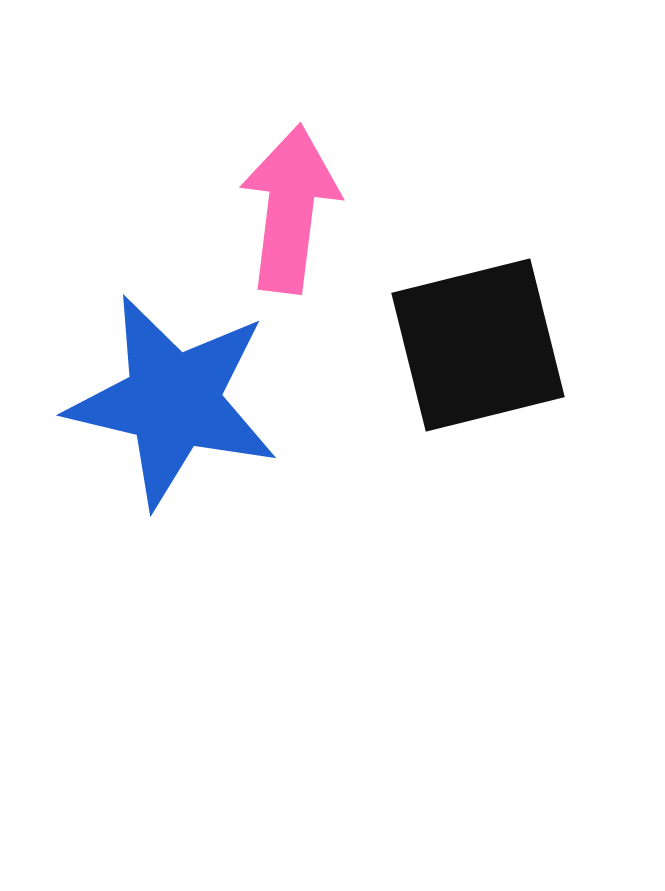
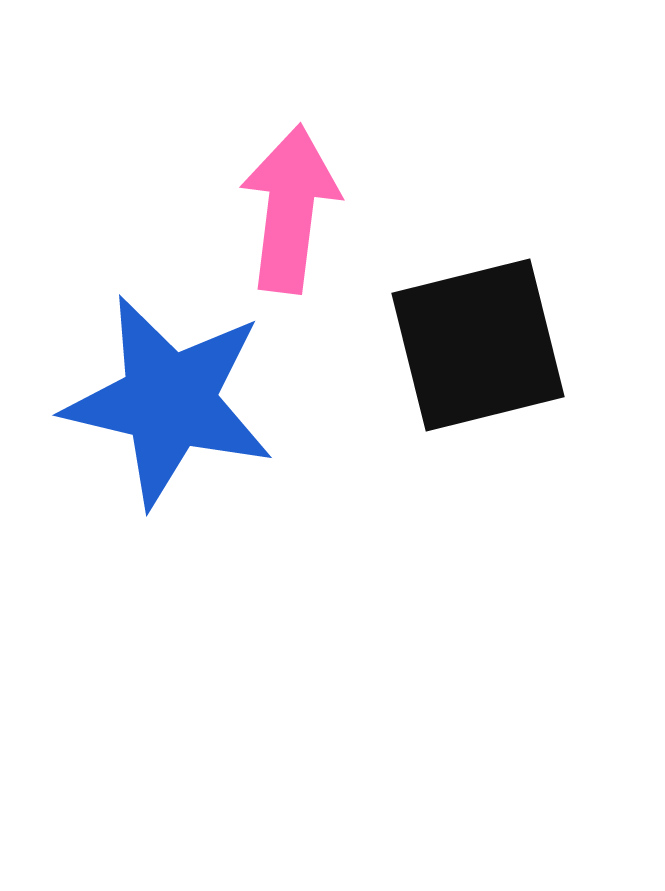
blue star: moved 4 px left
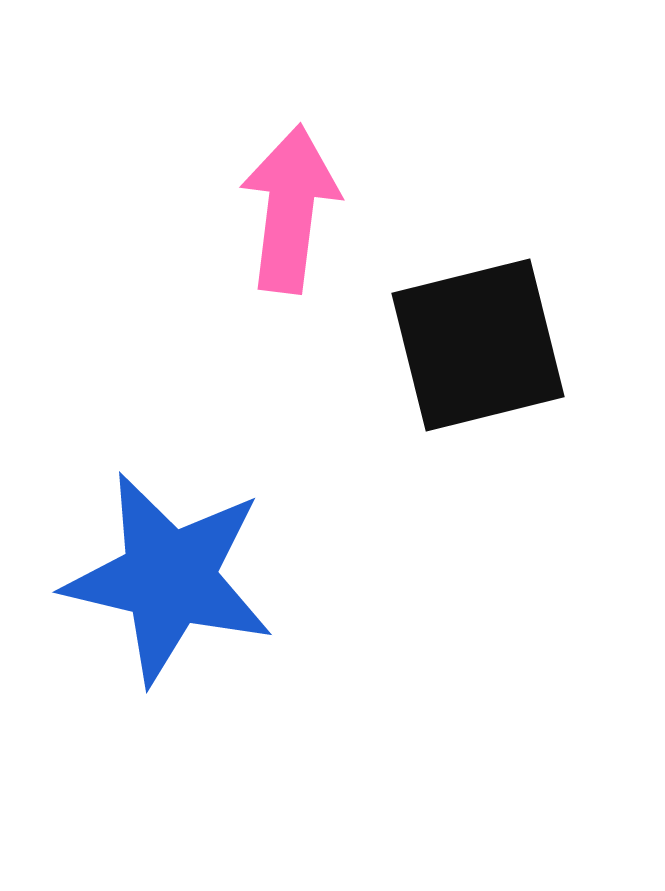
blue star: moved 177 px down
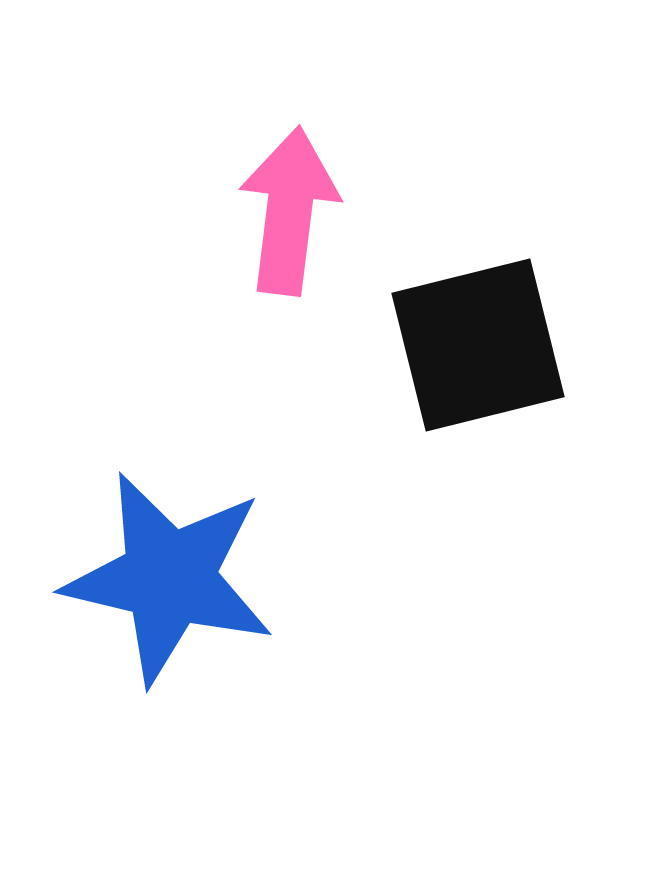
pink arrow: moved 1 px left, 2 px down
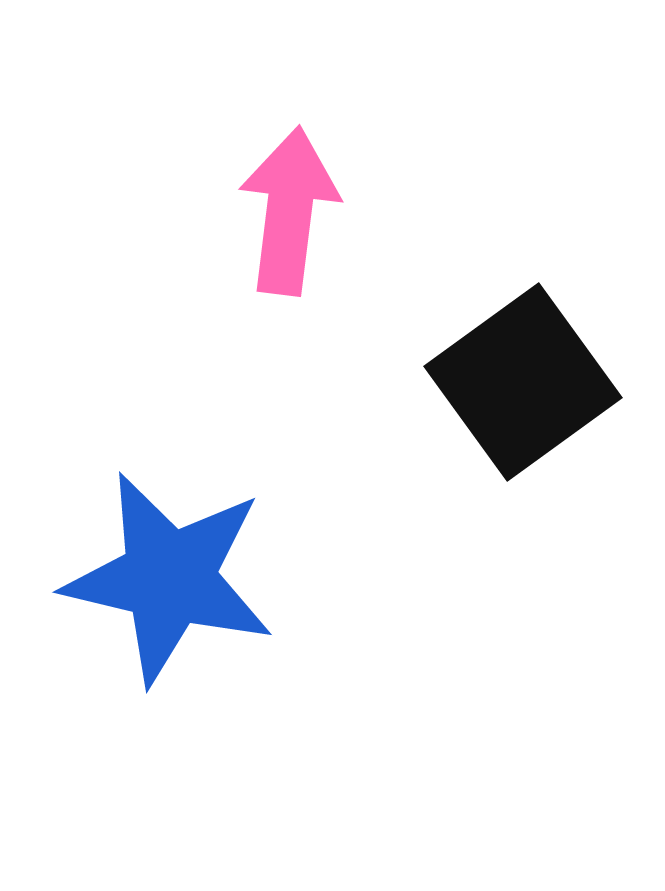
black square: moved 45 px right, 37 px down; rotated 22 degrees counterclockwise
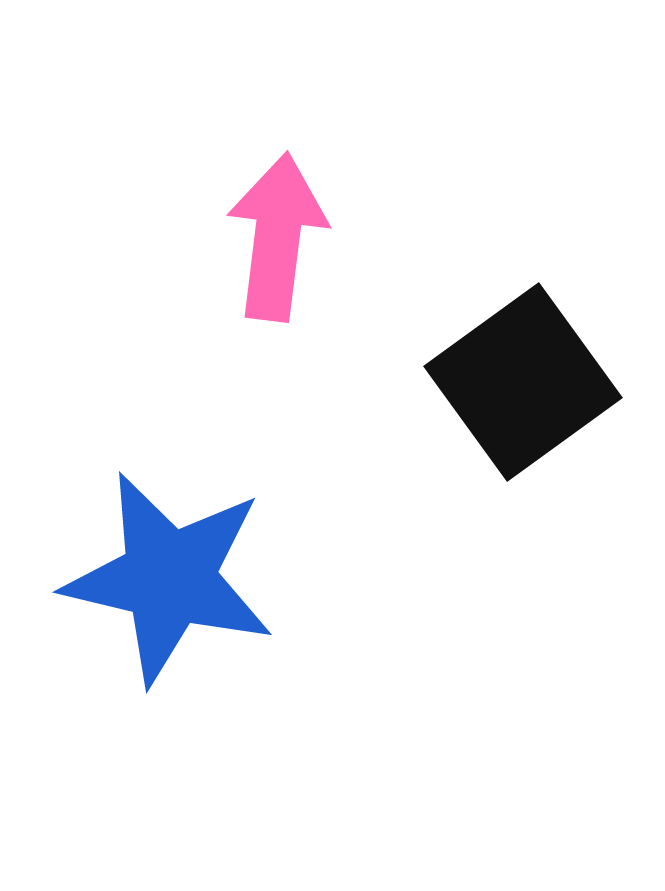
pink arrow: moved 12 px left, 26 px down
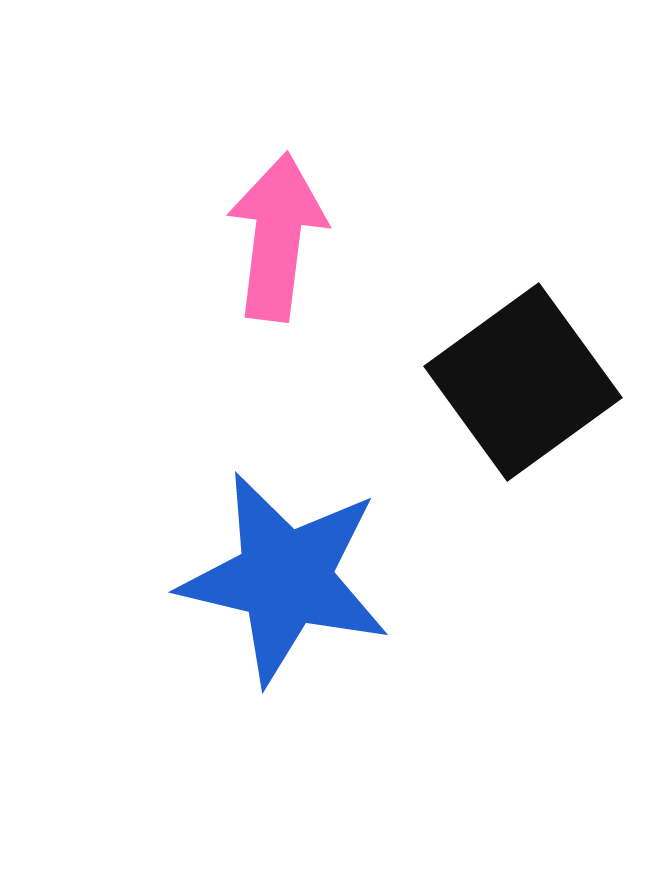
blue star: moved 116 px right
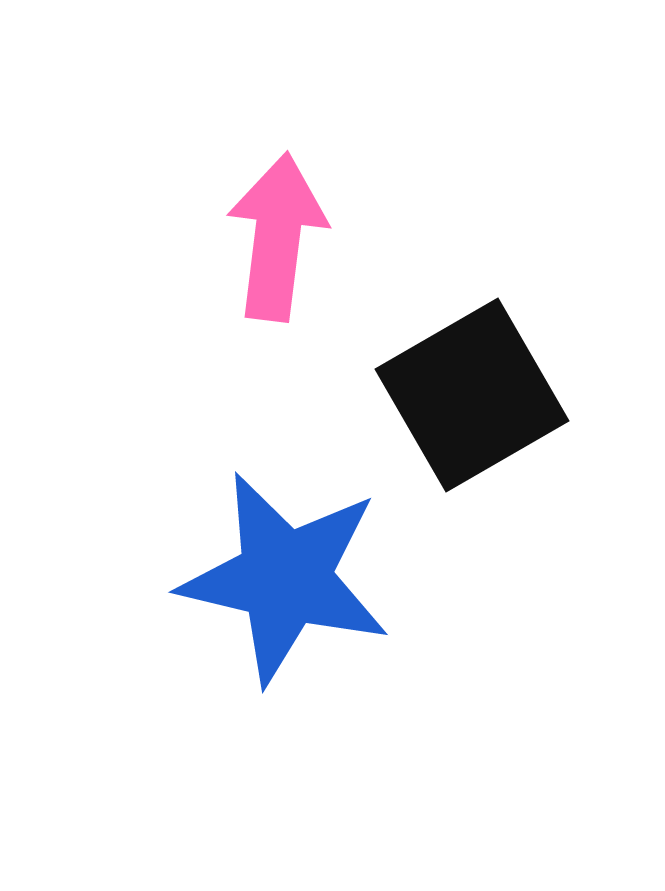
black square: moved 51 px left, 13 px down; rotated 6 degrees clockwise
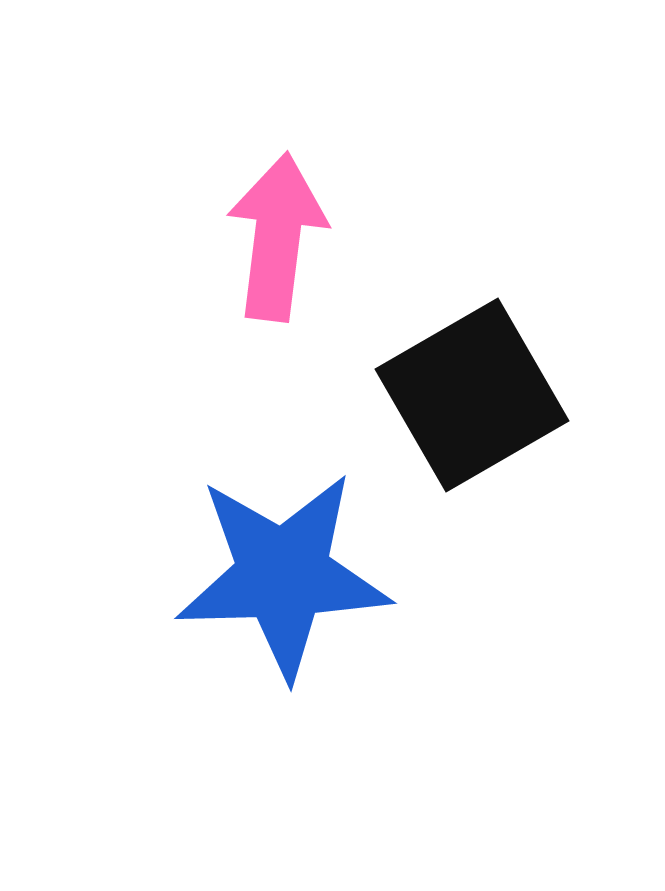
blue star: moved 2 px left, 3 px up; rotated 15 degrees counterclockwise
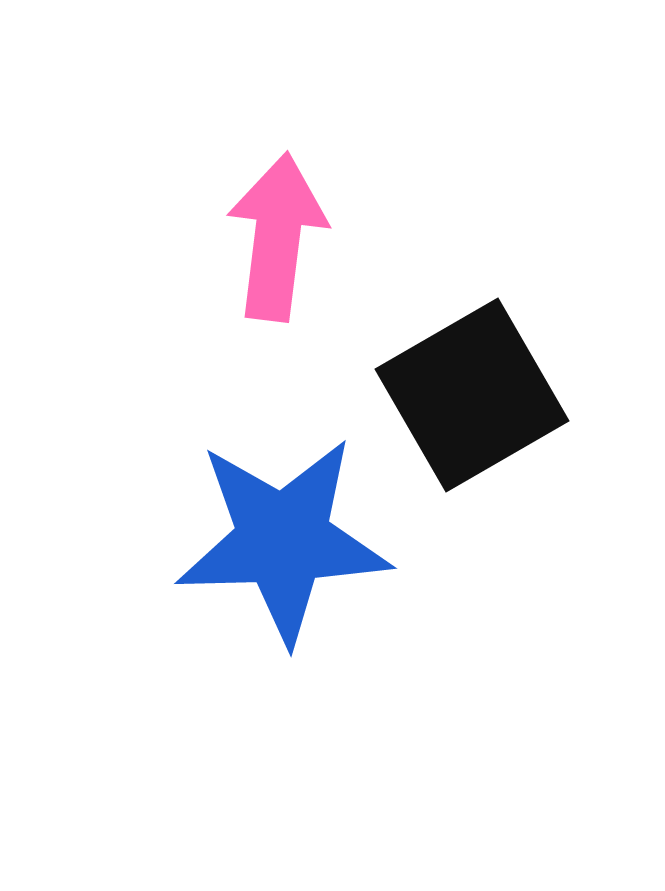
blue star: moved 35 px up
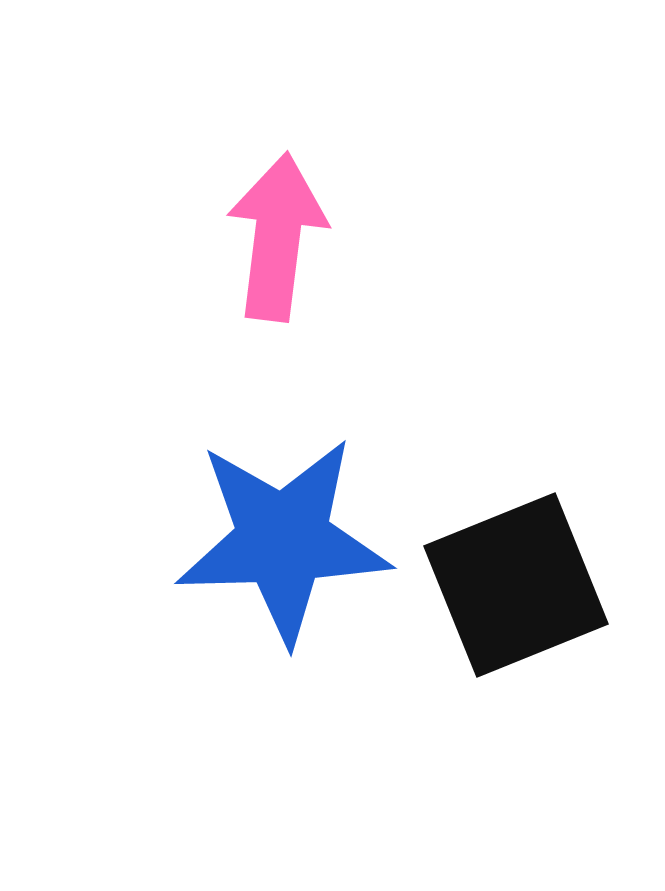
black square: moved 44 px right, 190 px down; rotated 8 degrees clockwise
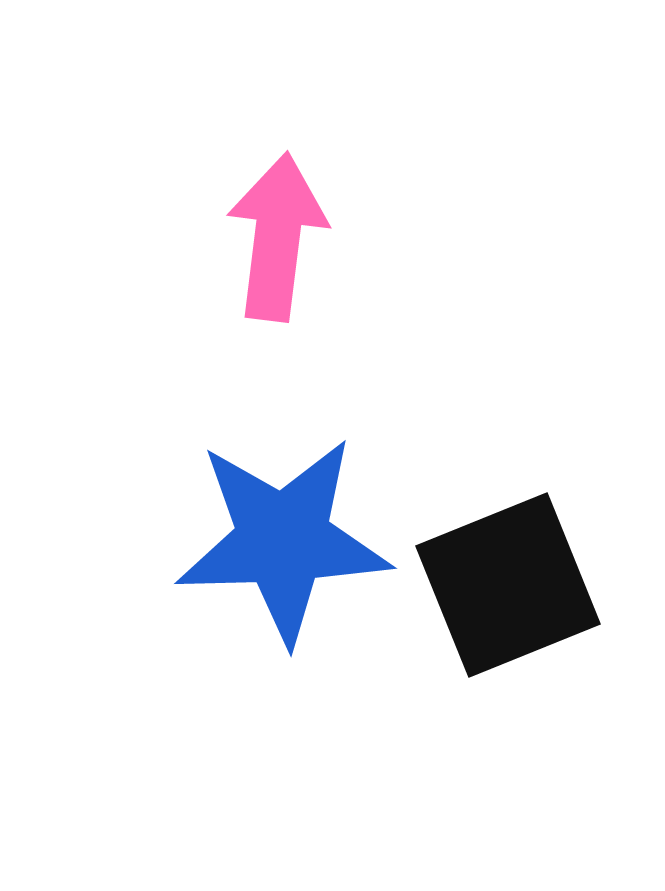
black square: moved 8 px left
